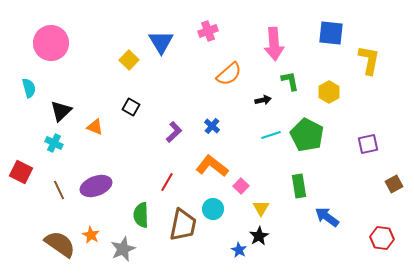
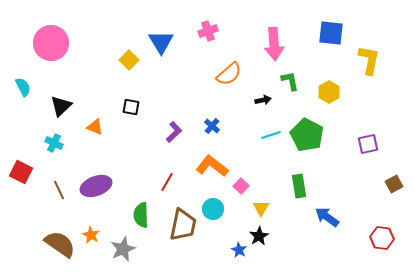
cyan semicircle: moved 6 px left, 1 px up; rotated 12 degrees counterclockwise
black square: rotated 18 degrees counterclockwise
black triangle: moved 5 px up
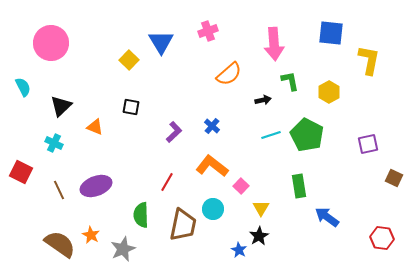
brown square: moved 6 px up; rotated 36 degrees counterclockwise
